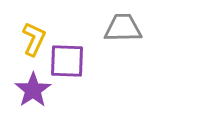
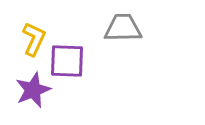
purple star: rotated 12 degrees clockwise
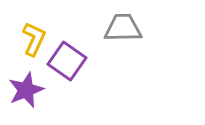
purple square: rotated 33 degrees clockwise
purple star: moved 7 px left
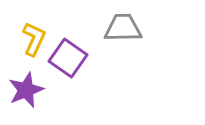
purple square: moved 1 px right, 3 px up
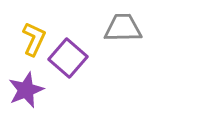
purple square: rotated 6 degrees clockwise
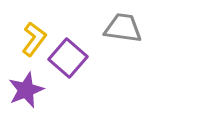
gray trapezoid: rotated 9 degrees clockwise
yellow L-shape: rotated 12 degrees clockwise
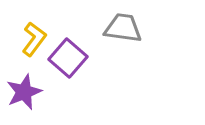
purple star: moved 2 px left, 2 px down
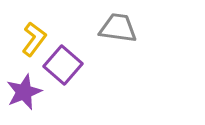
gray trapezoid: moved 5 px left
purple square: moved 5 px left, 7 px down
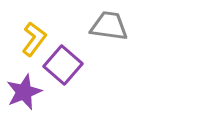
gray trapezoid: moved 9 px left, 2 px up
